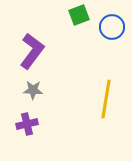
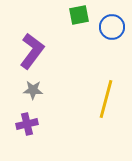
green square: rotated 10 degrees clockwise
yellow line: rotated 6 degrees clockwise
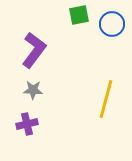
blue circle: moved 3 px up
purple L-shape: moved 2 px right, 1 px up
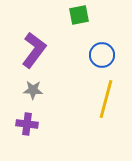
blue circle: moved 10 px left, 31 px down
purple cross: rotated 20 degrees clockwise
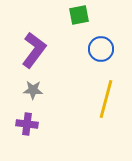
blue circle: moved 1 px left, 6 px up
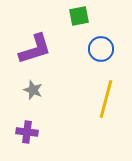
green square: moved 1 px down
purple L-shape: moved 1 px right, 1 px up; rotated 36 degrees clockwise
gray star: rotated 18 degrees clockwise
purple cross: moved 8 px down
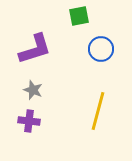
yellow line: moved 8 px left, 12 px down
purple cross: moved 2 px right, 11 px up
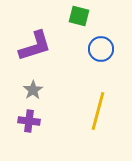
green square: rotated 25 degrees clockwise
purple L-shape: moved 3 px up
gray star: rotated 18 degrees clockwise
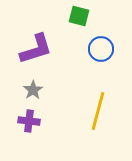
purple L-shape: moved 1 px right, 3 px down
